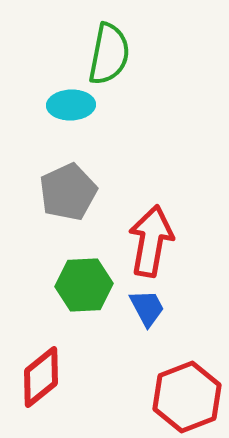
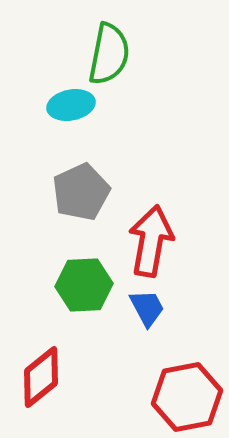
cyan ellipse: rotated 9 degrees counterclockwise
gray pentagon: moved 13 px right
red hexagon: rotated 10 degrees clockwise
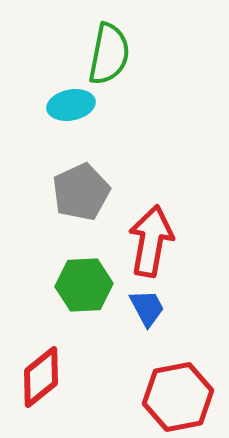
red hexagon: moved 9 px left
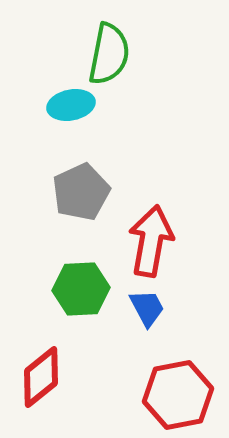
green hexagon: moved 3 px left, 4 px down
red hexagon: moved 2 px up
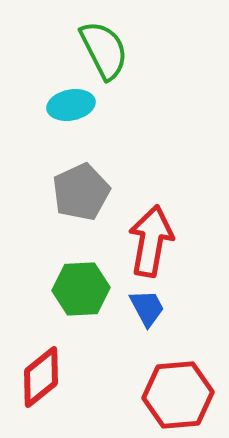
green semicircle: moved 5 px left, 4 px up; rotated 38 degrees counterclockwise
red hexagon: rotated 6 degrees clockwise
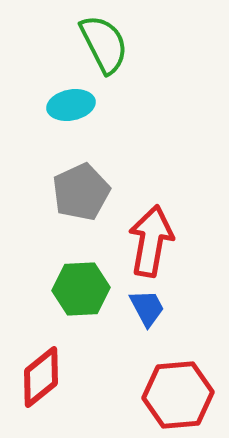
green semicircle: moved 6 px up
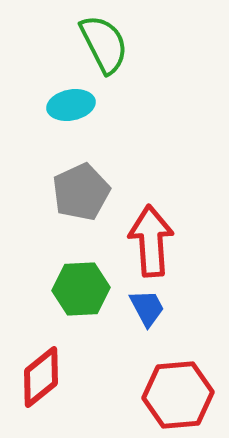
red arrow: rotated 14 degrees counterclockwise
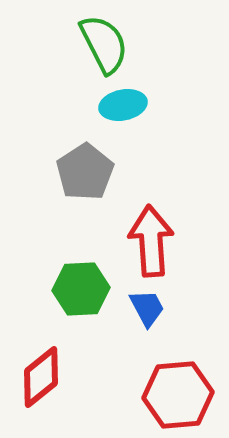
cyan ellipse: moved 52 px right
gray pentagon: moved 4 px right, 20 px up; rotated 8 degrees counterclockwise
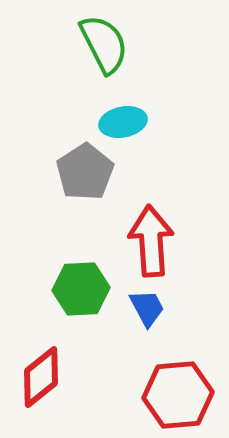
cyan ellipse: moved 17 px down
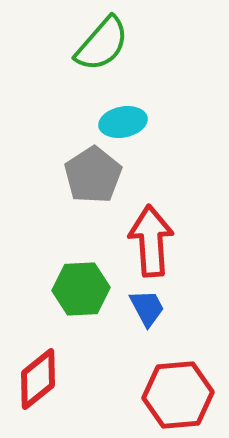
green semicircle: moved 2 px left; rotated 68 degrees clockwise
gray pentagon: moved 8 px right, 3 px down
red diamond: moved 3 px left, 2 px down
